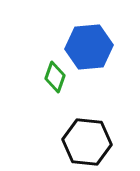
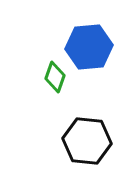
black hexagon: moved 1 px up
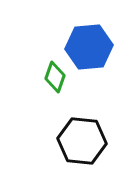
black hexagon: moved 5 px left
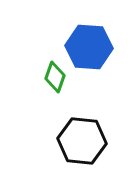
blue hexagon: rotated 9 degrees clockwise
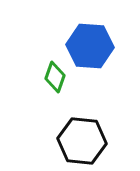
blue hexagon: moved 1 px right, 1 px up
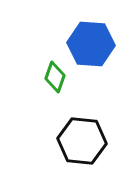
blue hexagon: moved 1 px right, 2 px up
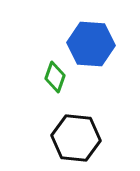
black hexagon: moved 6 px left, 3 px up
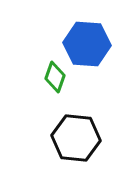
blue hexagon: moved 4 px left
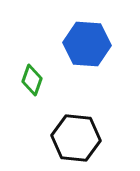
green diamond: moved 23 px left, 3 px down
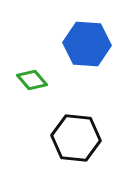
green diamond: rotated 60 degrees counterclockwise
